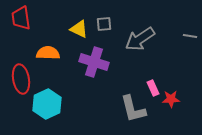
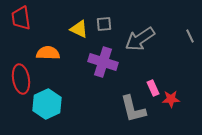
gray line: rotated 56 degrees clockwise
purple cross: moved 9 px right
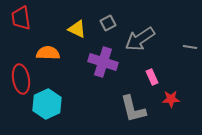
gray square: moved 4 px right, 1 px up; rotated 21 degrees counterclockwise
yellow triangle: moved 2 px left
gray line: moved 11 px down; rotated 56 degrees counterclockwise
pink rectangle: moved 1 px left, 11 px up
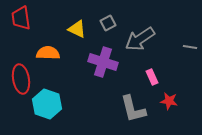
red star: moved 2 px left, 2 px down; rotated 12 degrees clockwise
cyan hexagon: rotated 16 degrees counterclockwise
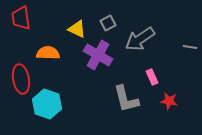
purple cross: moved 5 px left, 7 px up; rotated 12 degrees clockwise
gray L-shape: moved 7 px left, 10 px up
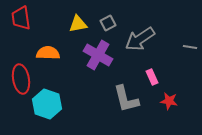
yellow triangle: moved 1 px right, 5 px up; rotated 36 degrees counterclockwise
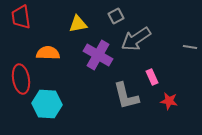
red trapezoid: moved 1 px up
gray square: moved 8 px right, 7 px up
gray arrow: moved 4 px left
gray L-shape: moved 3 px up
cyan hexagon: rotated 16 degrees counterclockwise
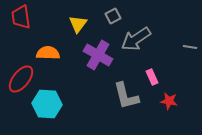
gray square: moved 3 px left
yellow triangle: rotated 42 degrees counterclockwise
red ellipse: rotated 48 degrees clockwise
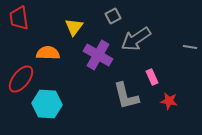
red trapezoid: moved 2 px left, 1 px down
yellow triangle: moved 4 px left, 3 px down
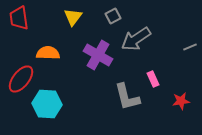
yellow triangle: moved 1 px left, 10 px up
gray line: rotated 32 degrees counterclockwise
pink rectangle: moved 1 px right, 2 px down
gray L-shape: moved 1 px right, 1 px down
red star: moved 12 px right; rotated 18 degrees counterclockwise
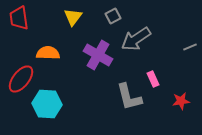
gray L-shape: moved 2 px right
